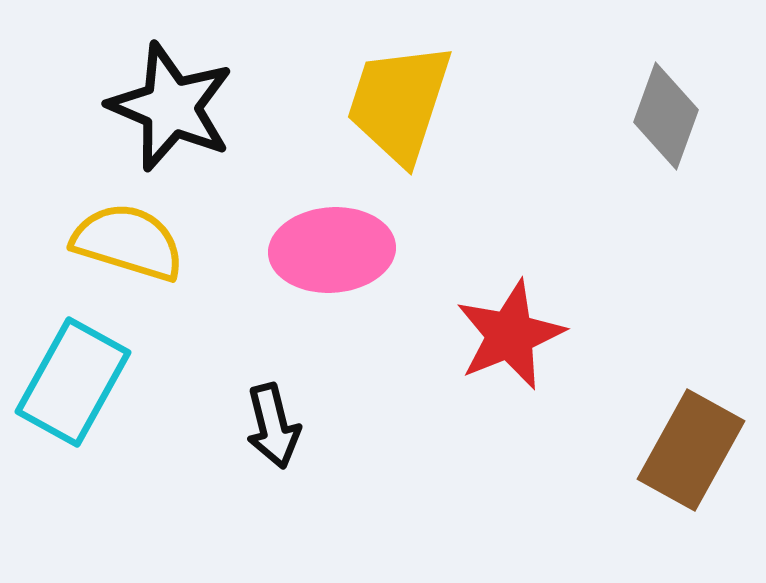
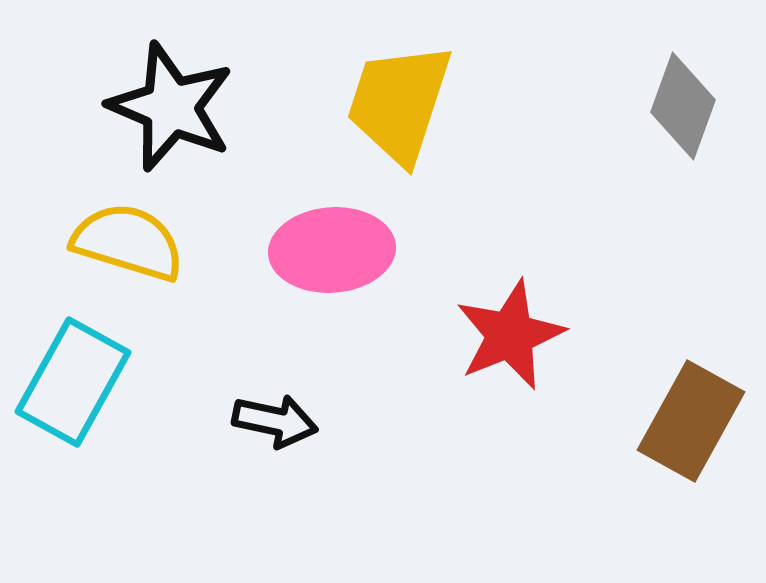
gray diamond: moved 17 px right, 10 px up
black arrow: moved 2 px right, 5 px up; rotated 64 degrees counterclockwise
brown rectangle: moved 29 px up
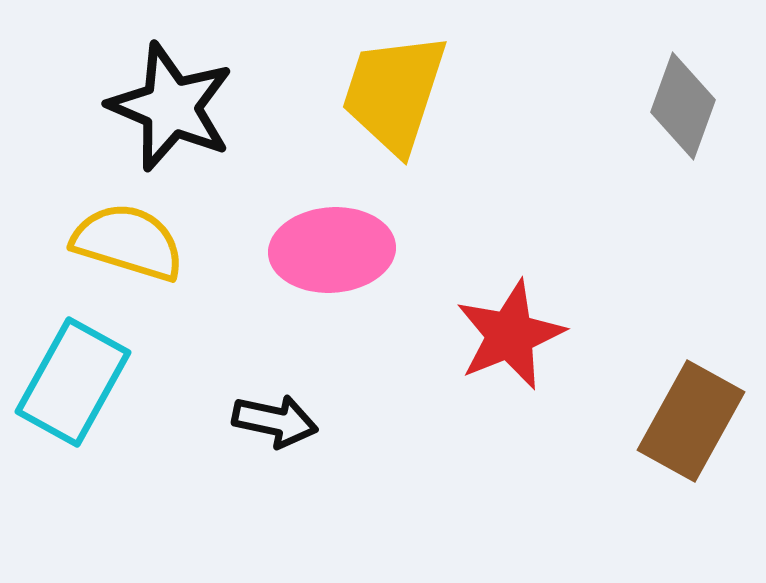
yellow trapezoid: moved 5 px left, 10 px up
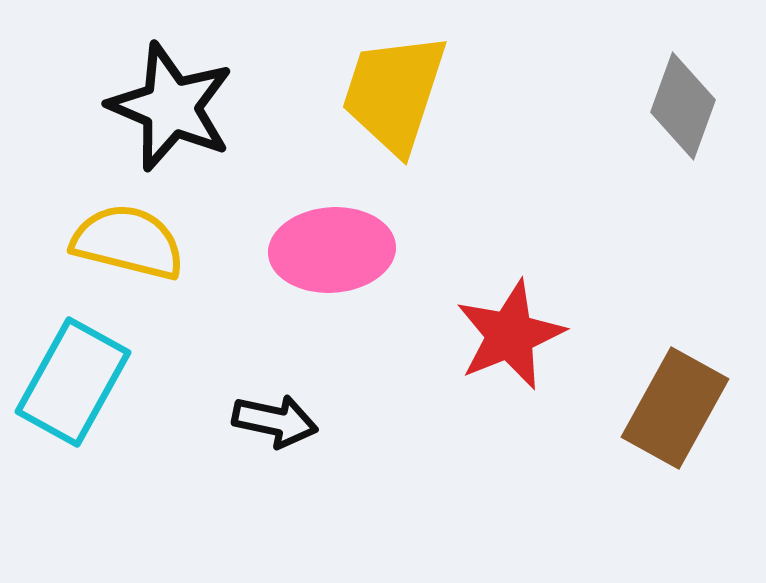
yellow semicircle: rotated 3 degrees counterclockwise
brown rectangle: moved 16 px left, 13 px up
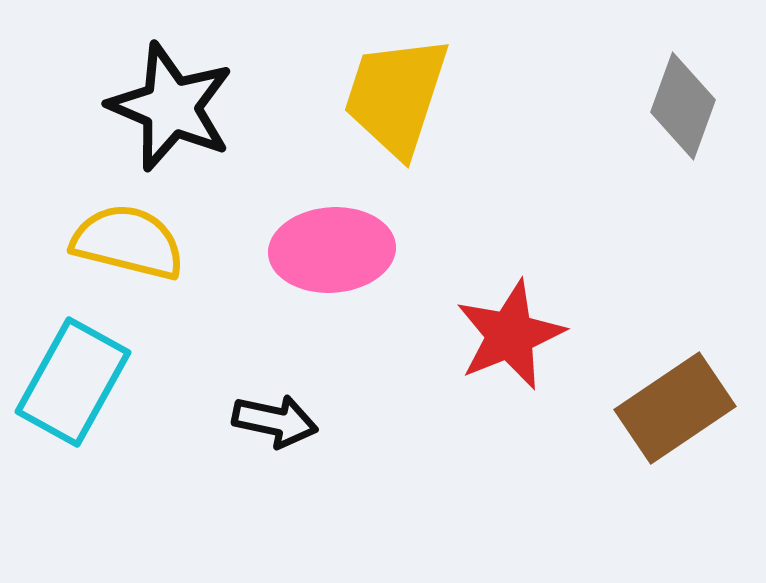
yellow trapezoid: moved 2 px right, 3 px down
brown rectangle: rotated 27 degrees clockwise
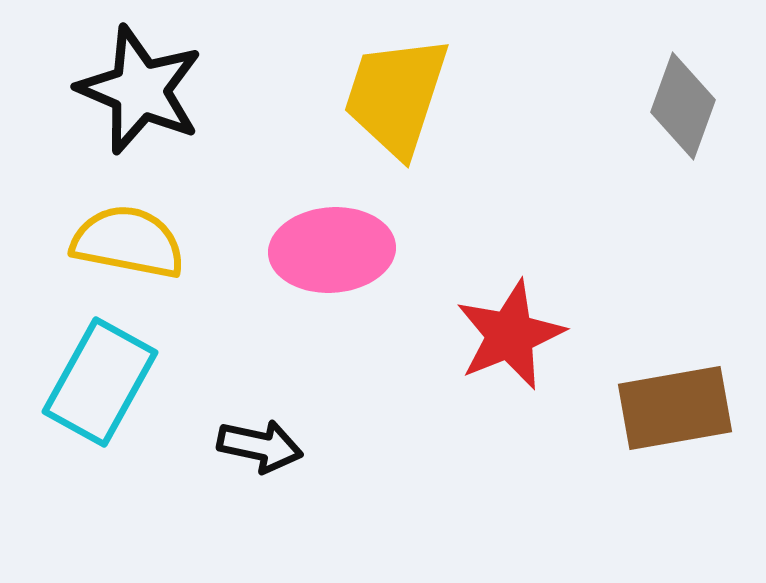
black star: moved 31 px left, 17 px up
yellow semicircle: rotated 3 degrees counterclockwise
cyan rectangle: moved 27 px right
brown rectangle: rotated 24 degrees clockwise
black arrow: moved 15 px left, 25 px down
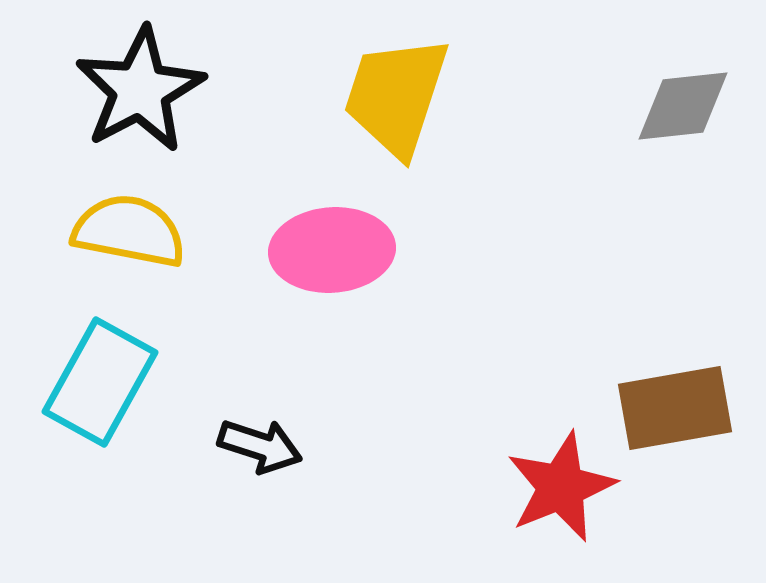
black star: rotated 21 degrees clockwise
gray diamond: rotated 64 degrees clockwise
yellow semicircle: moved 1 px right, 11 px up
red star: moved 51 px right, 152 px down
black arrow: rotated 6 degrees clockwise
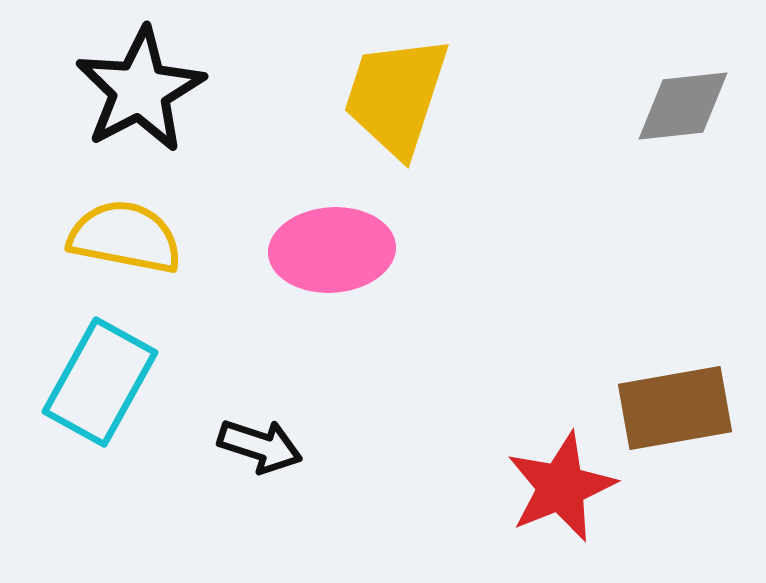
yellow semicircle: moved 4 px left, 6 px down
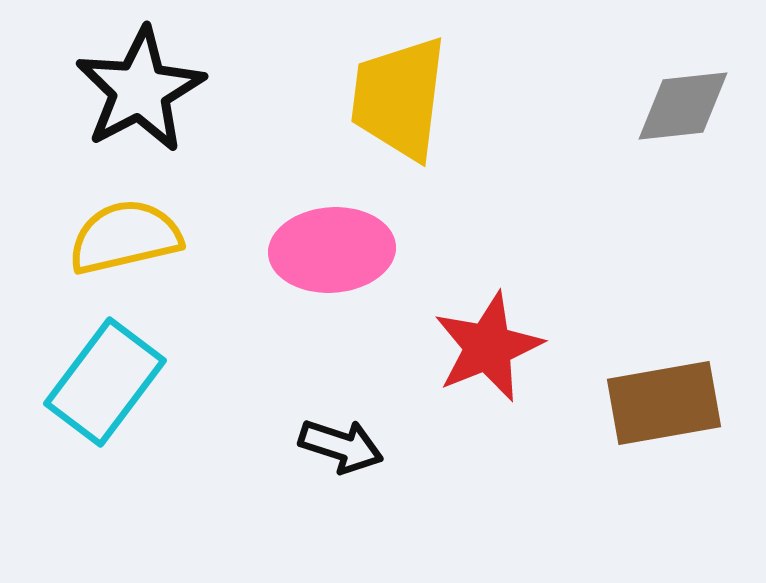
yellow trapezoid: moved 3 px right, 2 px down; rotated 11 degrees counterclockwise
yellow semicircle: rotated 24 degrees counterclockwise
cyan rectangle: moved 5 px right; rotated 8 degrees clockwise
brown rectangle: moved 11 px left, 5 px up
black arrow: moved 81 px right
red star: moved 73 px left, 140 px up
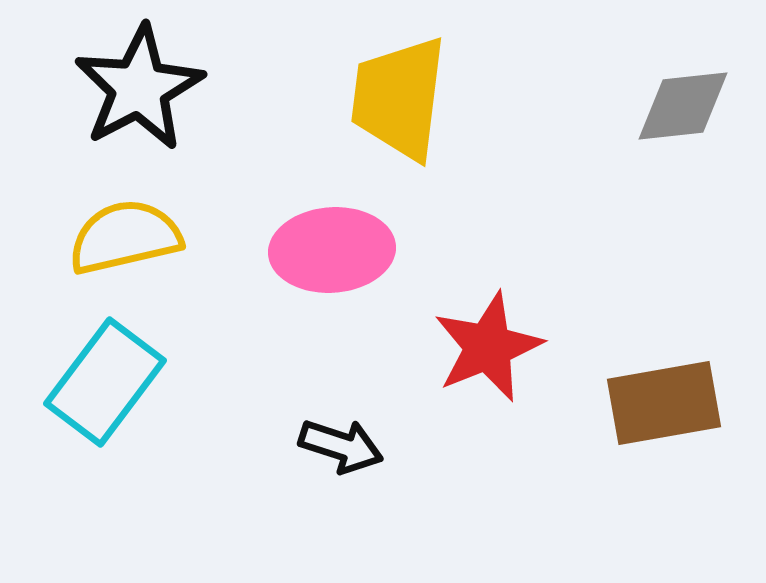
black star: moved 1 px left, 2 px up
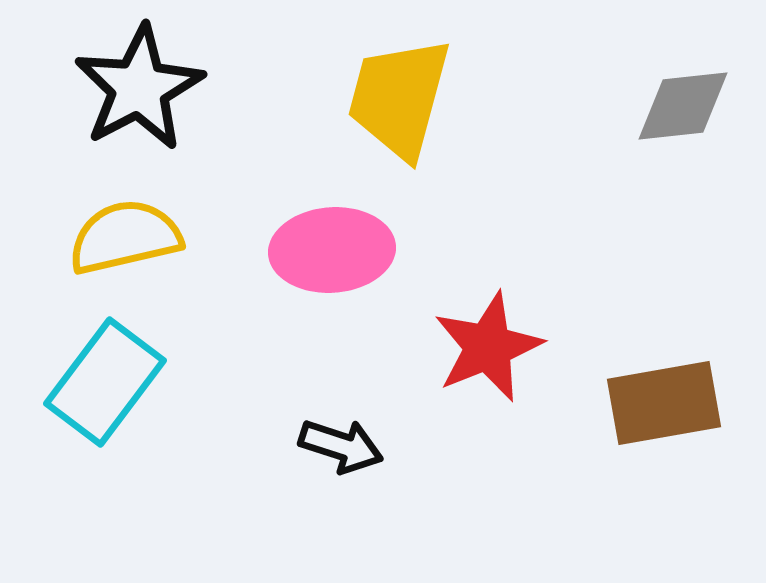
yellow trapezoid: rotated 8 degrees clockwise
